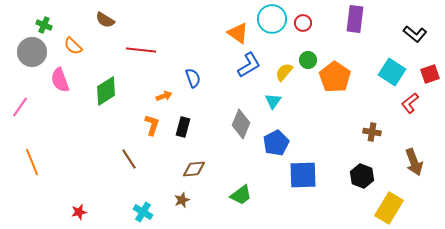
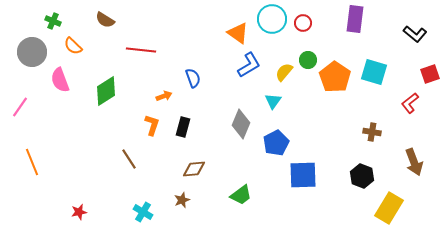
green cross: moved 9 px right, 4 px up
cyan square: moved 18 px left; rotated 16 degrees counterclockwise
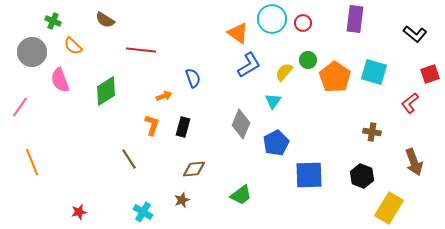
blue square: moved 6 px right
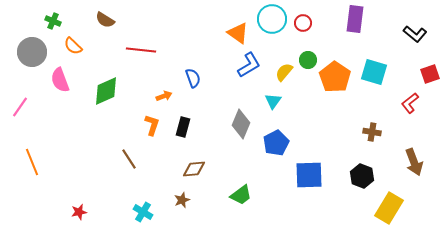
green diamond: rotated 8 degrees clockwise
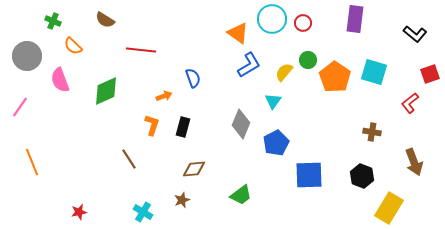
gray circle: moved 5 px left, 4 px down
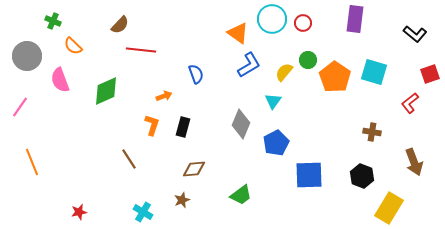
brown semicircle: moved 15 px right, 5 px down; rotated 78 degrees counterclockwise
blue semicircle: moved 3 px right, 4 px up
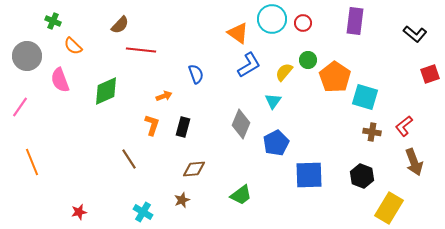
purple rectangle: moved 2 px down
cyan square: moved 9 px left, 25 px down
red L-shape: moved 6 px left, 23 px down
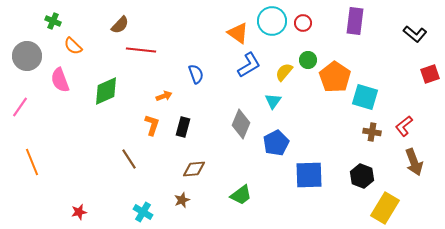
cyan circle: moved 2 px down
yellow rectangle: moved 4 px left
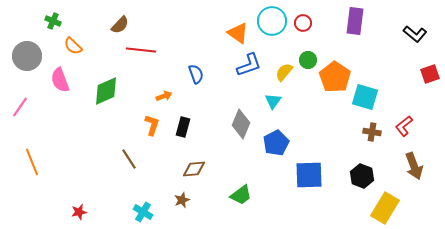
blue L-shape: rotated 12 degrees clockwise
brown arrow: moved 4 px down
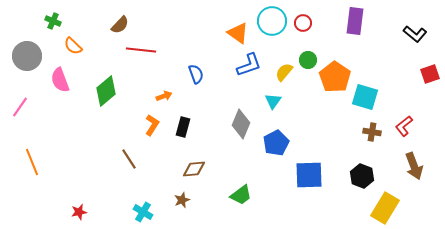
green diamond: rotated 16 degrees counterclockwise
orange L-shape: rotated 15 degrees clockwise
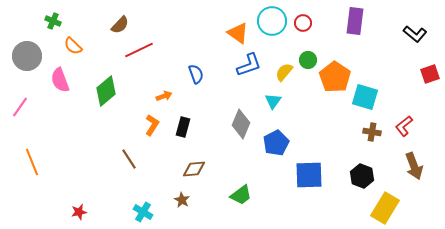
red line: moved 2 px left; rotated 32 degrees counterclockwise
brown star: rotated 21 degrees counterclockwise
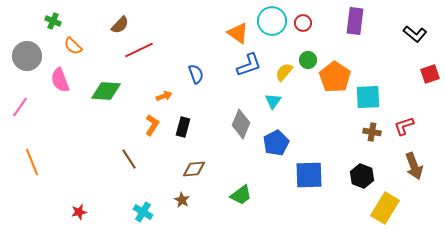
green diamond: rotated 44 degrees clockwise
cyan square: moved 3 px right; rotated 20 degrees counterclockwise
red L-shape: rotated 20 degrees clockwise
